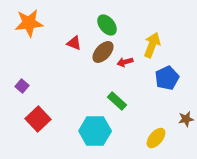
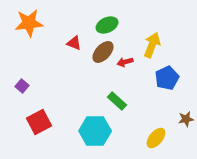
green ellipse: rotated 75 degrees counterclockwise
red square: moved 1 px right, 3 px down; rotated 15 degrees clockwise
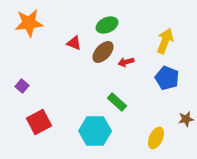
yellow arrow: moved 13 px right, 4 px up
red arrow: moved 1 px right
blue pentagon: rotated 25 degrees counterclockwise
green rectangle: moved 1 px down
yellow ellipse: rotated 15 degrees counterclockwise
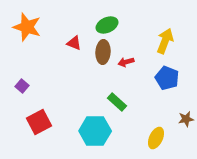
orange star: moved 2 px left, 4 px down; rotated 24 degrees clockwise
brown ellipse: rotated 40 degrees counterclockwise
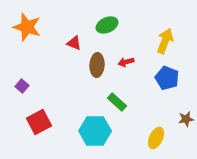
brown ellipse: moved 6 px left, 13 px down
